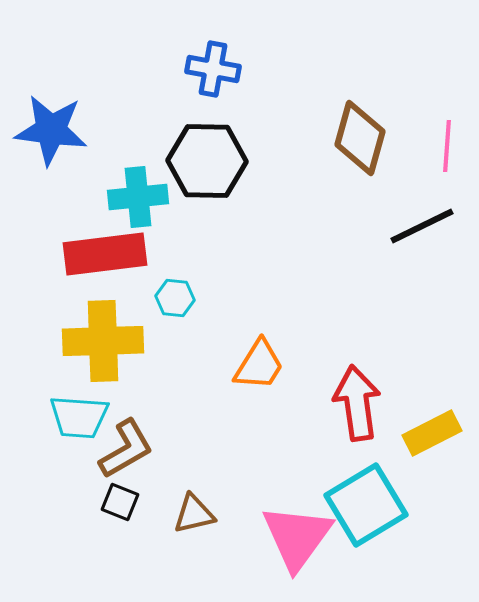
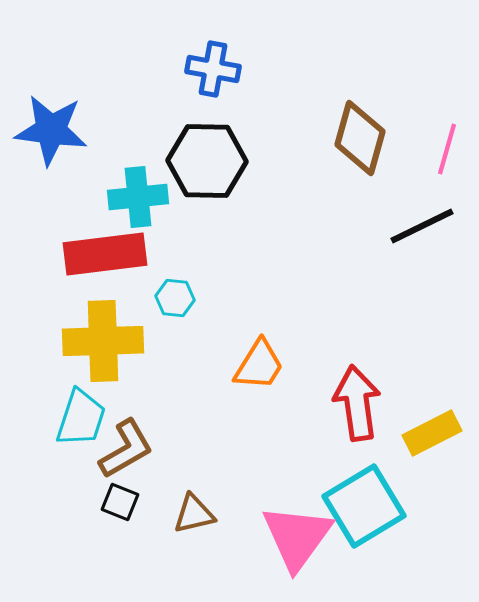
pink line: moved 3 px down; rotated 12 degrees clockwise
cyan trapezoid: moved 2 px right, 1 px down; rotated 76 degrees counterclockwise
cyan square: moved 2 px left, 1 px down
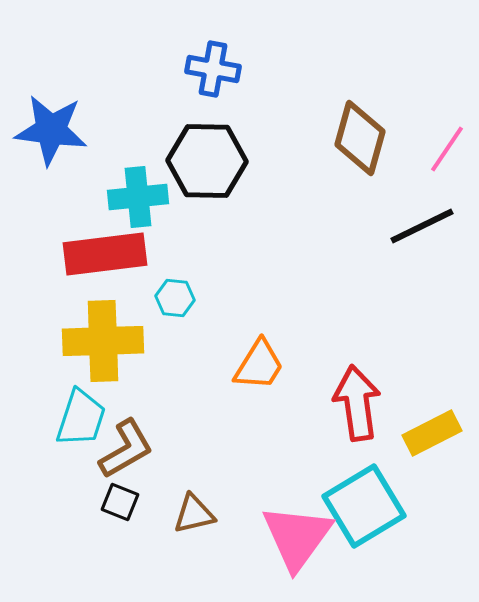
pink line: rotated 18 degrees clockwise
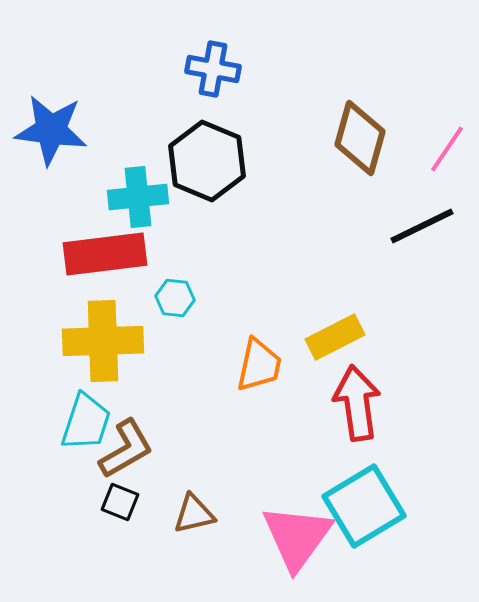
black hexagon: rotated 22 degrees clockwise
orange trapezoid: rotated 20 degrees counterclockwise
cyan trapezoid: moved 5 px right, 4 px down
yellow rectangle: moved 97 px left, 96 px up
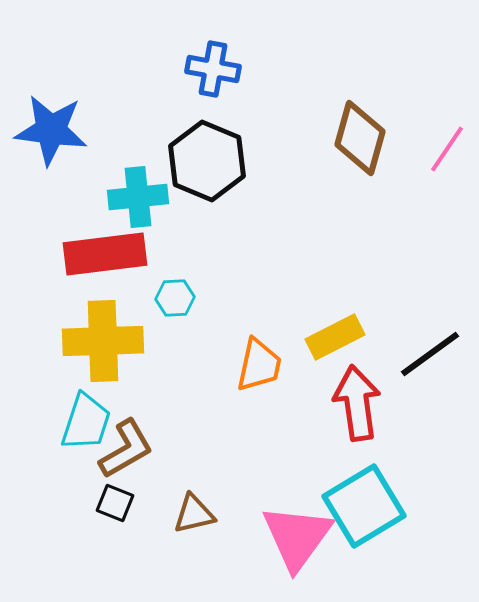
black line: moved 8 px right, 128 px down; rotated 10 degrees counterclockwise
cyan hexagon: rotated 9 degrees counterclockwise
black square: moved 5 px left, 1 px down
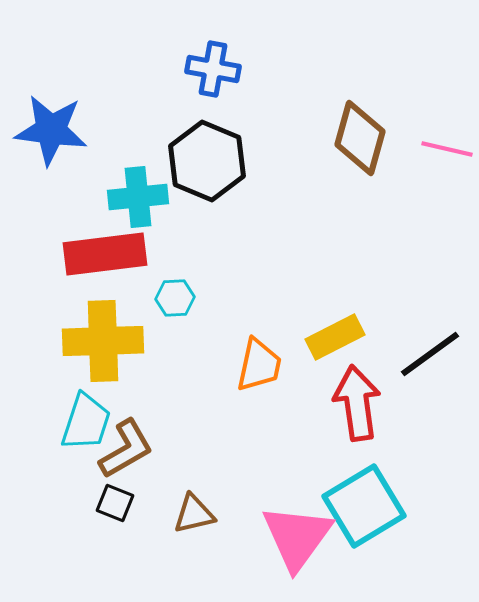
pink line: rotated 69 degrees clockwise
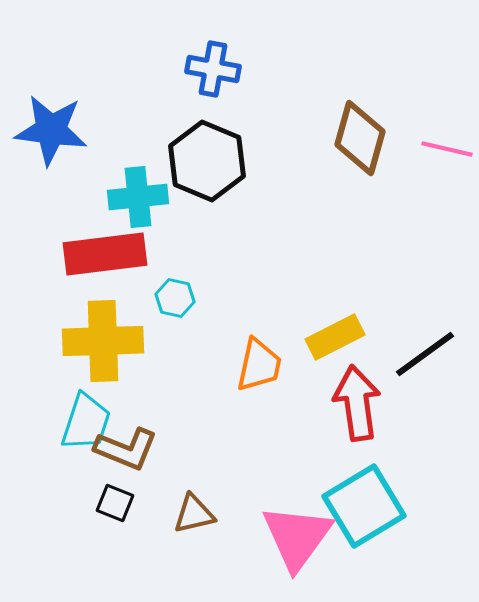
cyan hexagon: rotated 15 degrees clockwise
black line: moved 5 px left
brown L-shape: rotated 52 degrees clockwise
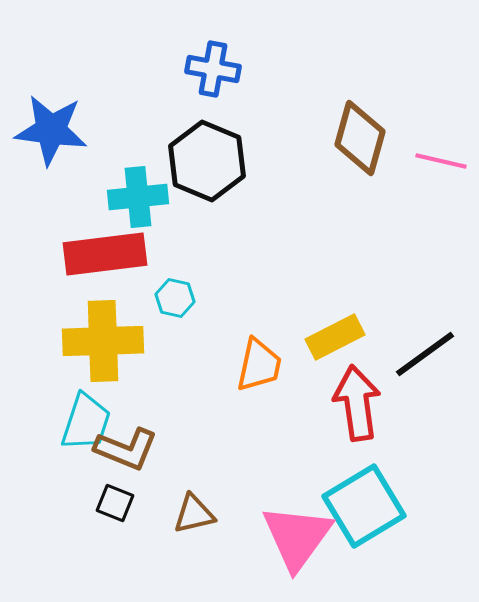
pink line: moved 6 px left, 12 px down
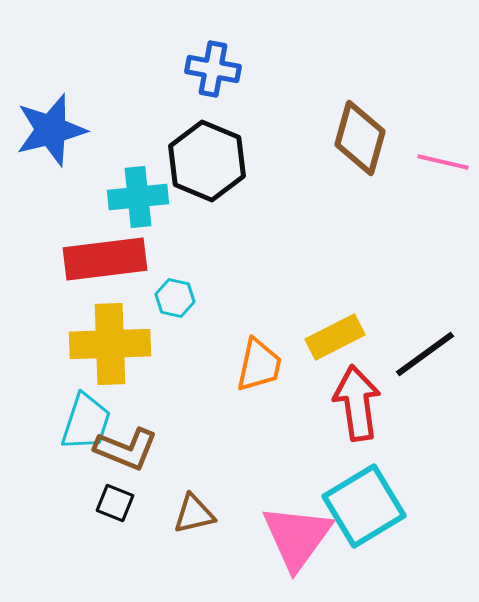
blue star: rotated 22 degrees counterclockwise
pink line: moved 2 px right, 1 px down
red rectangle: moved 5 px down
yellow cross: moved 7 px right, 3 px down
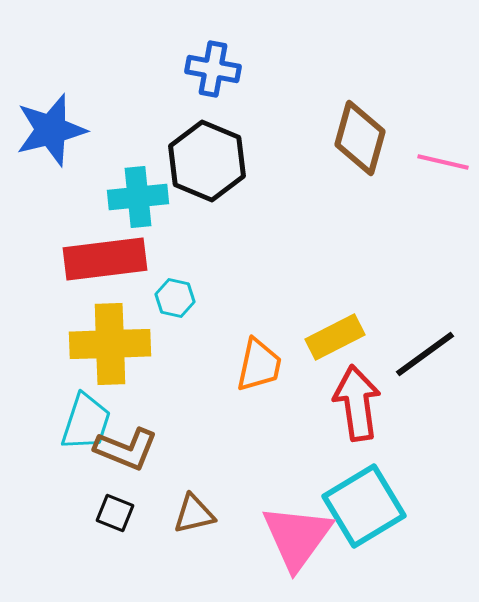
black square: moved 10 px down
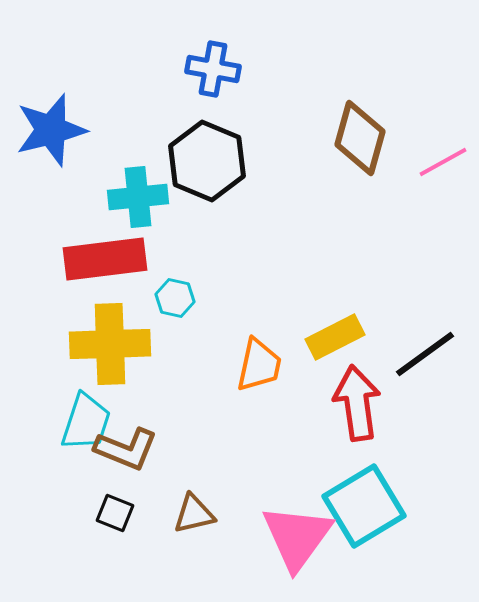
pink line: rotated 42 degrees counterclockwise
